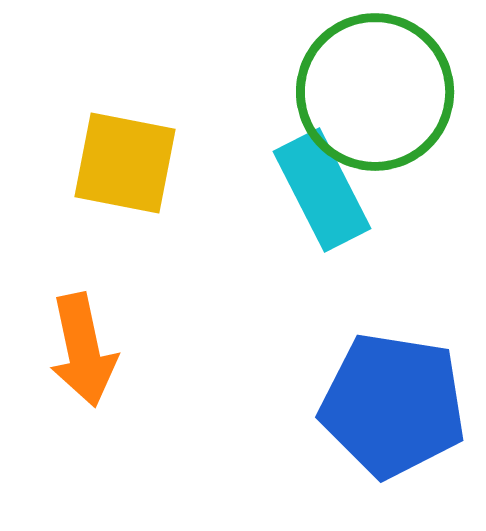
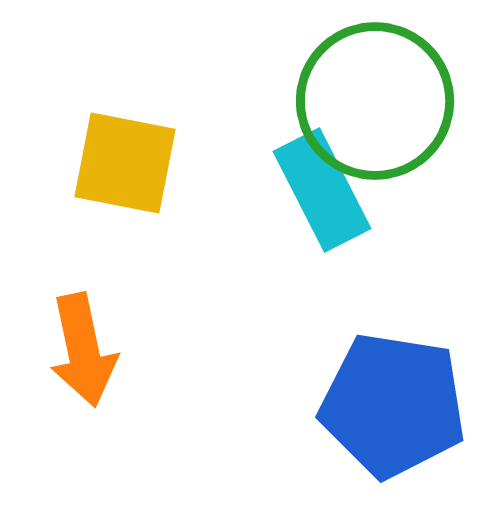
green circle: moved 9 px down
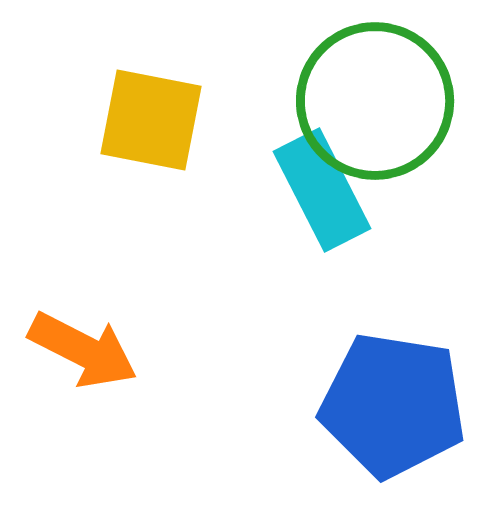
yellow square: moved 26 px right, 43 px up
orange arrow: rotated 51 degrees counterclockwise
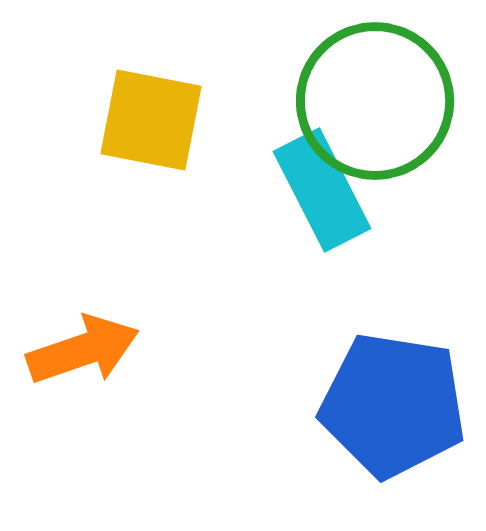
orange arrow: rotated 46 degrees counterclockwise
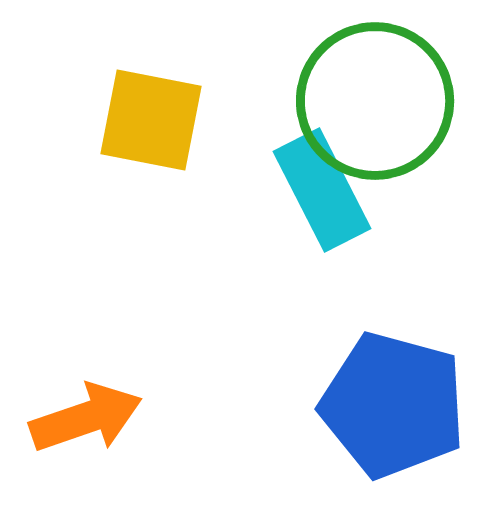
orange arrow: moved 3 px right, 68 px down
blue pentagon: rotated 6 degrees clockwise
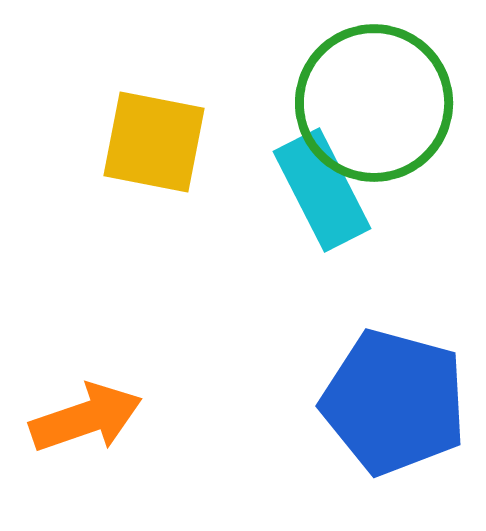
green circle: moved 1 px left, 2 px down
yellow square: moved 3 px right, 22 px down
blue pentagon: moved 1 px right, 3 px up
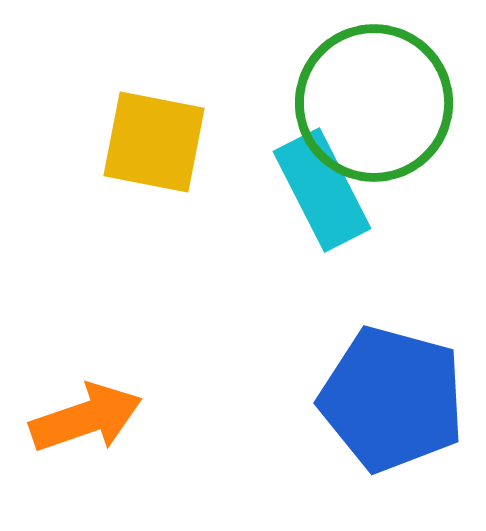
blue pentagon: moved 2 px left, 3 px up
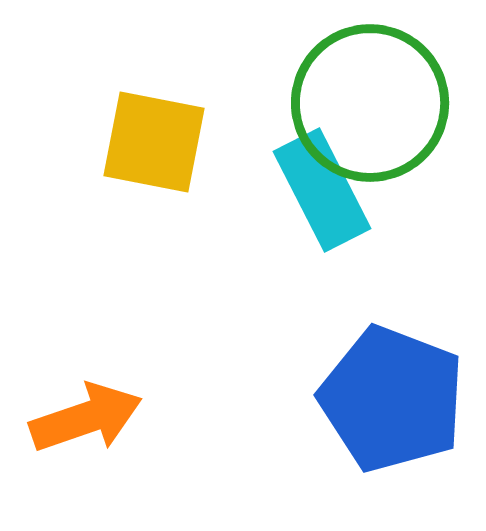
green circle: moved 4 px left
blue pentagon: rotated 6 degrees clockwise
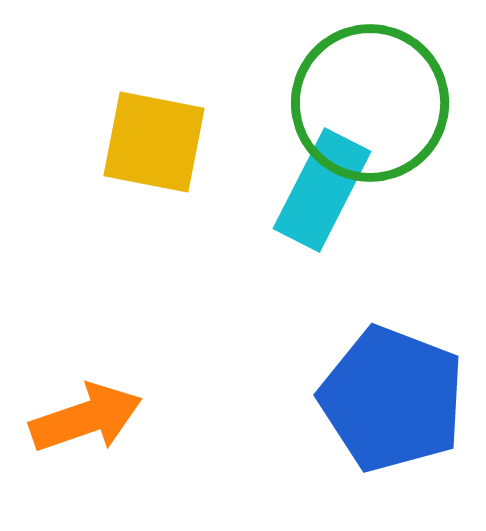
cyan rectangle: rotated 54 degrees clockwise
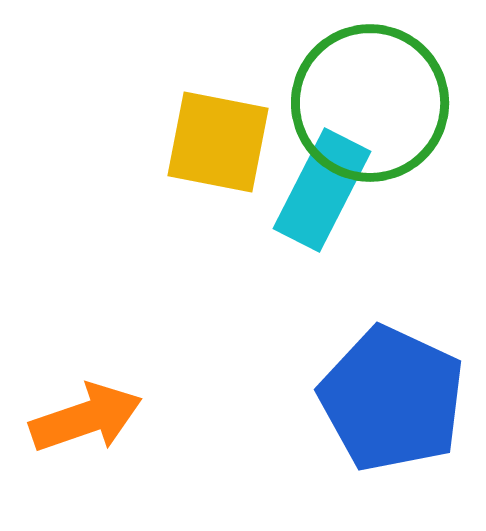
yellow square: moved 64 px right
blue pentagon: rotated 4 degrees clockwise
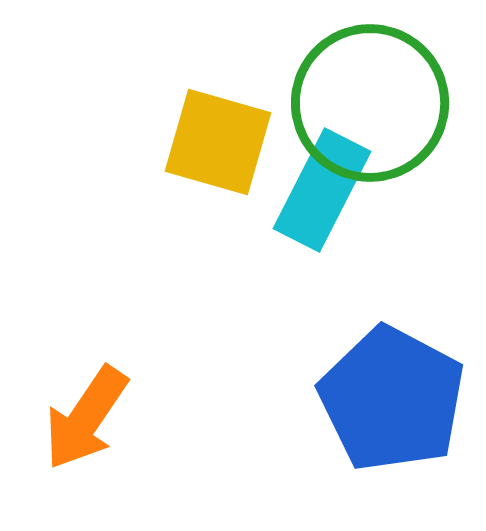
yellow square: rotated 5 degrees clockwise
blue pentagon: rotated 3 degrees clockwise
orange arrow: rotated 143 degrees clockwise
